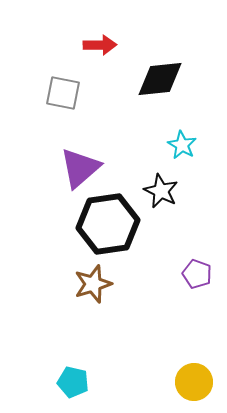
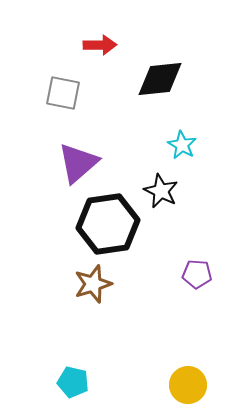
purple triangle: moved 2 px left, 5 px up
purple pentagon: rotated 16 degrees counterclockwise
yellow circle: moved 6 px left, 3 px down
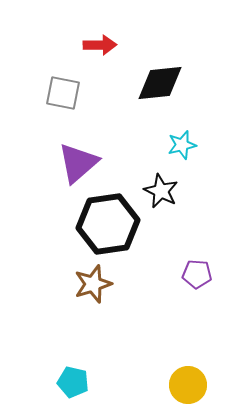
black diamond: moved 4 px down
cyan star: rotated 28 degrees clockwise
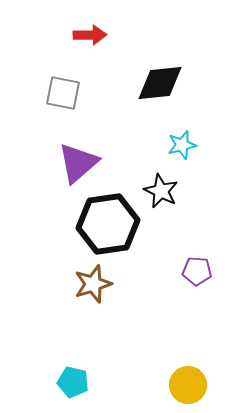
red arrow: moved 10 px left, 10 px up
purple pentagon: moved 3 px up
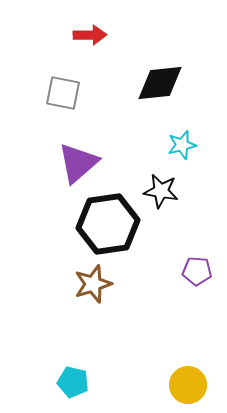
black star: rotated 16 degrees counterclockwise
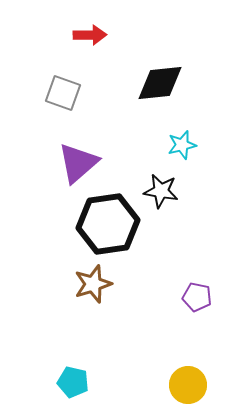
gray square: rotated 9 degrees clockwise
purple pentagon: moved 26 px down; rotated 8 degrees clockwise
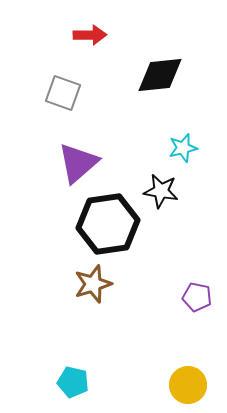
black diamond: moved 8 px up
cyan star: moved 1 px right, 3 px down
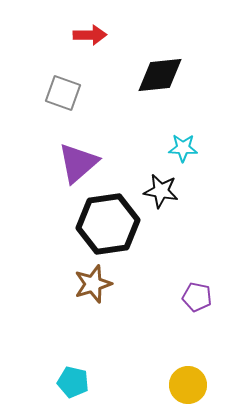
cyan star: rotated 16 degrees clockwise
